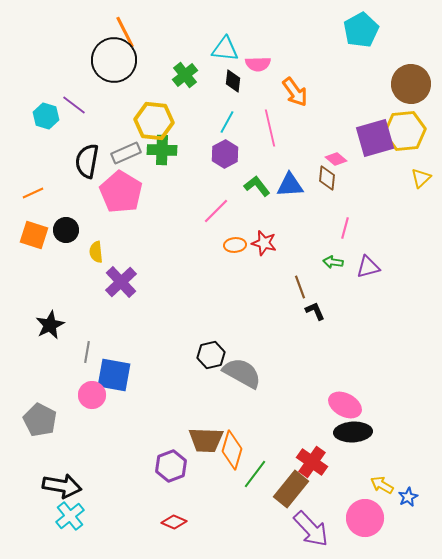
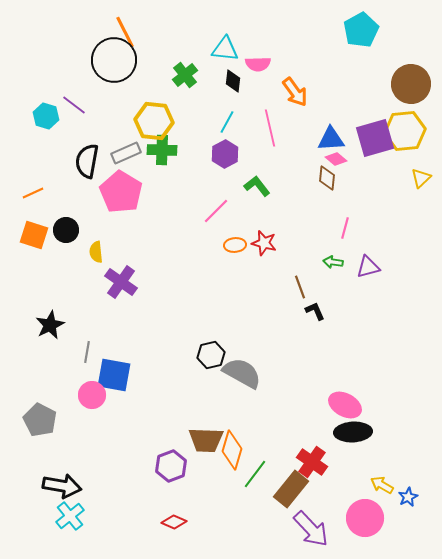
blue triangle at (290, 185): moved 41 px right, 46 px up
purple cross at (121, 282): rotated 12 degrees counterclockwise
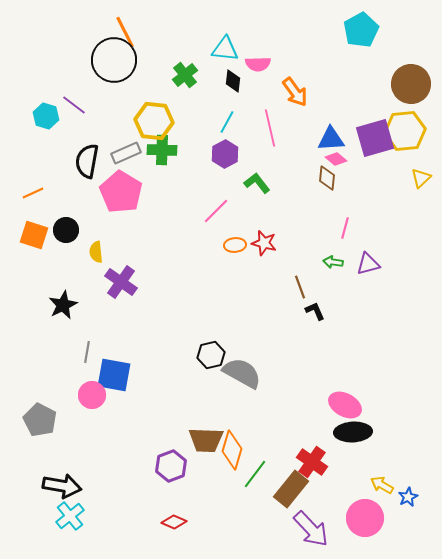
green L-shape at (257, 186): moved 3 px up
purple triangle at (368, 267): moved 3 px up
black star at (50, 325): moved 13 px right, 20 px up
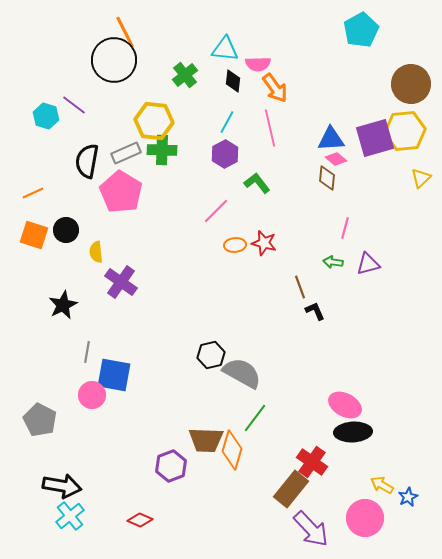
orange arrow at (295, 92): moved 20 px left, 4 px up
green line at (255, 474): moved 56 px up
red diamond at (174, 522): moved 34 px left, 2 px up
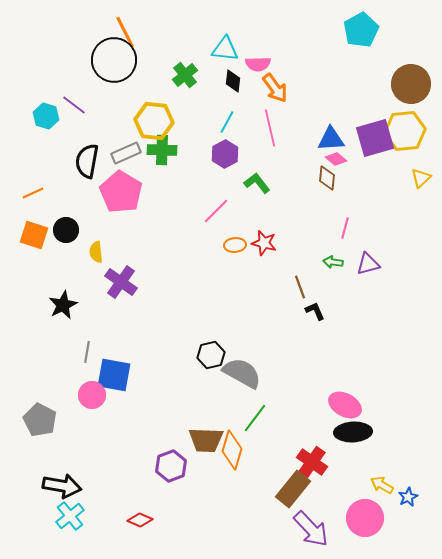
brown rectangle at (291, 489): moved 2 px right
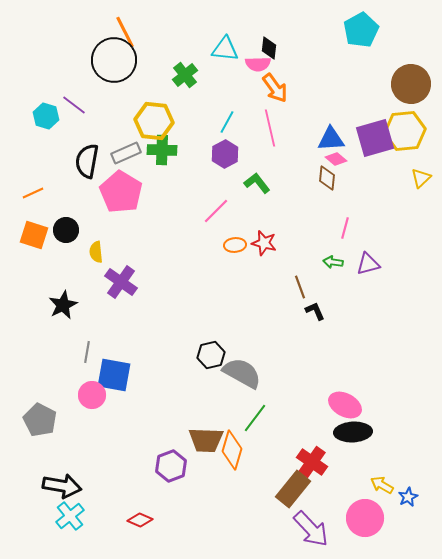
black diamond at (233, 81): moved 36 px right, 33 px up
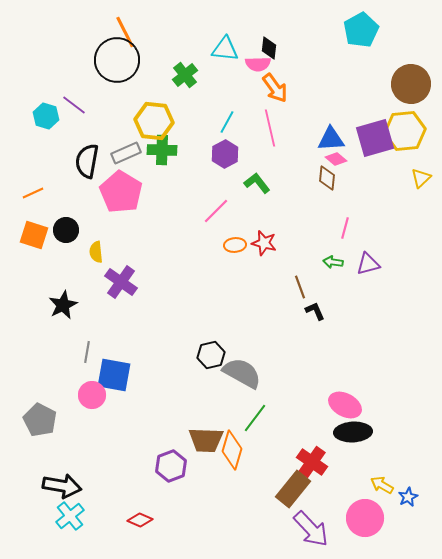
black circle at (114, 60): moved 3 px right
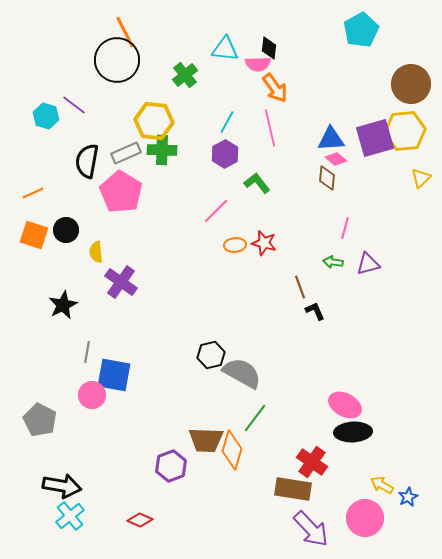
brown rectangle at (293, 489): rotated 60 degrees clockwise
